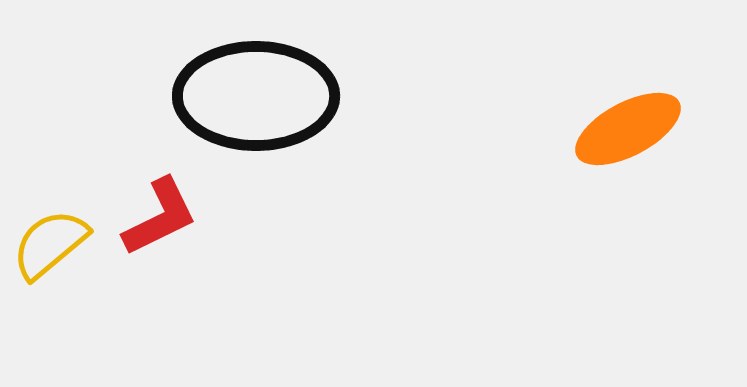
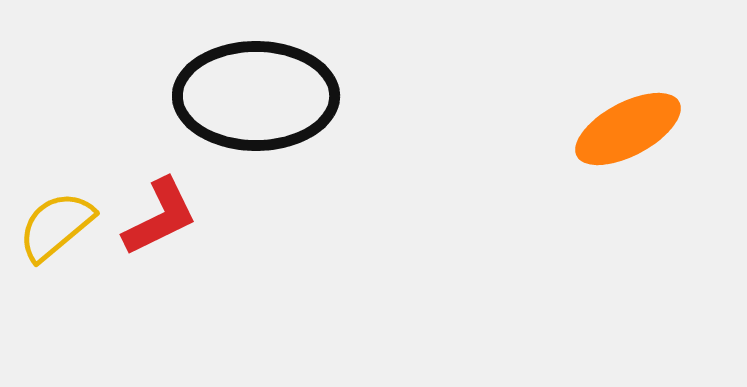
yellow semicircle: moved 6 px right, 18 px up
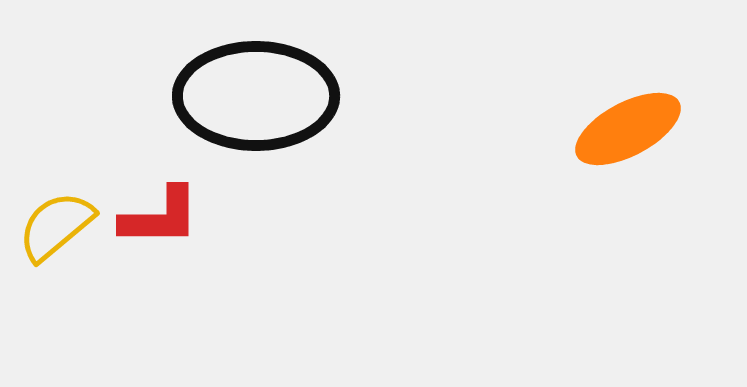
red L-shape: rotated 26 degrees clockwise
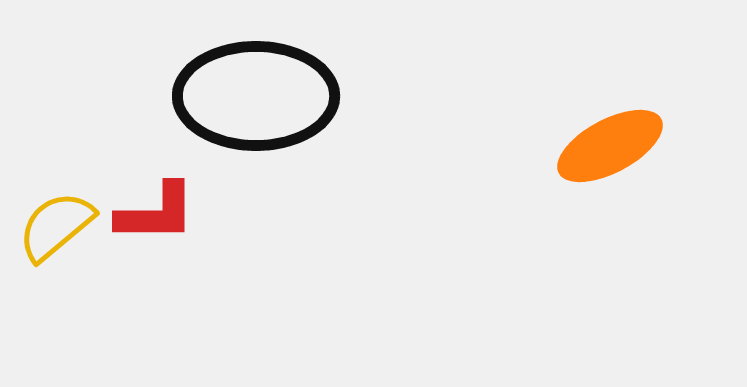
orange ellipse: moved 18 px left, 17 px down
red L-shape: moved 4 px left, 4 px up
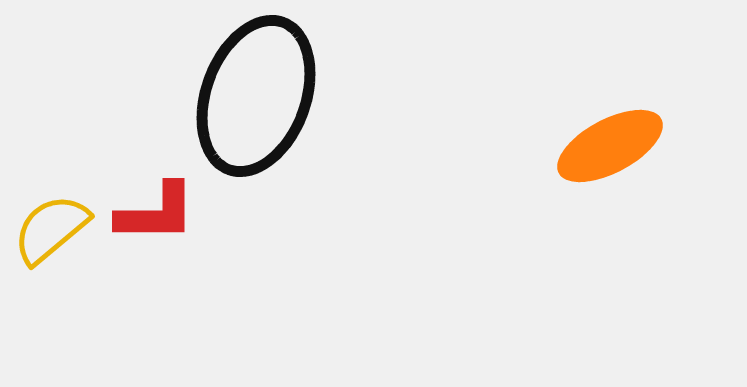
black ellipse: rotated 70 degrees counterclockwise
yellow semicircle: moved 5 px left, 3 px down
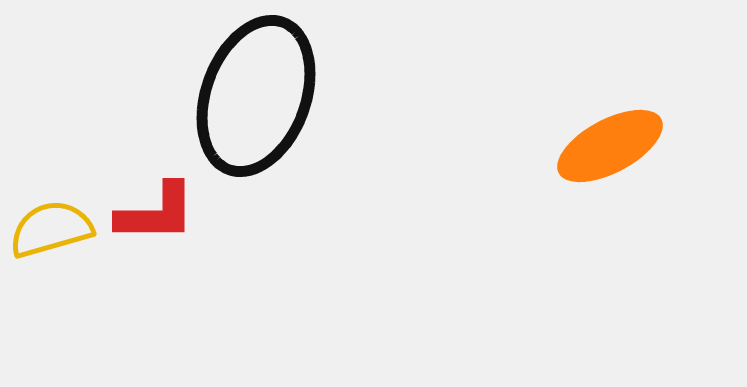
yellow semicircle: rotated 24 degrees clockwise
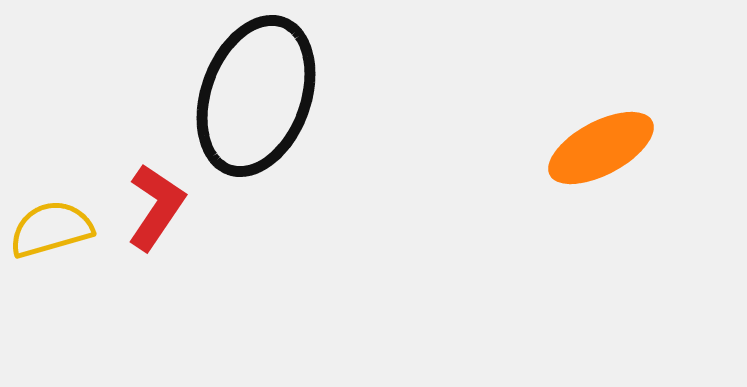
orange ellipse: moved 9 px left, 2 px down
red L-shape: moved 6 px up; rotated 56 degrees counterclockwise
